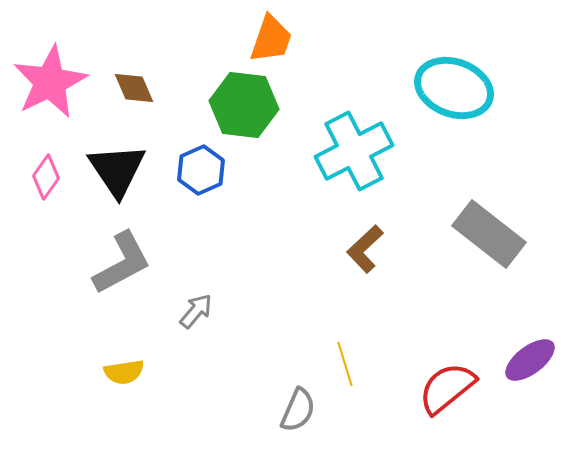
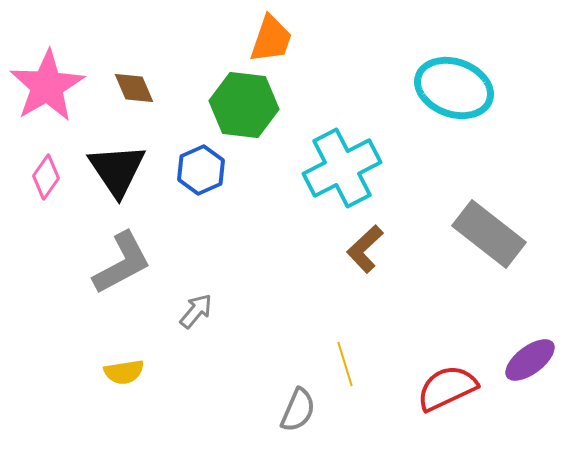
pink star: moved 3 px left, 4 px down; rotated 4 degrees counterclockwise
cyan cross: moved 12 px left, 17 px down
red semicircle: rotated 14 degrees clockwise
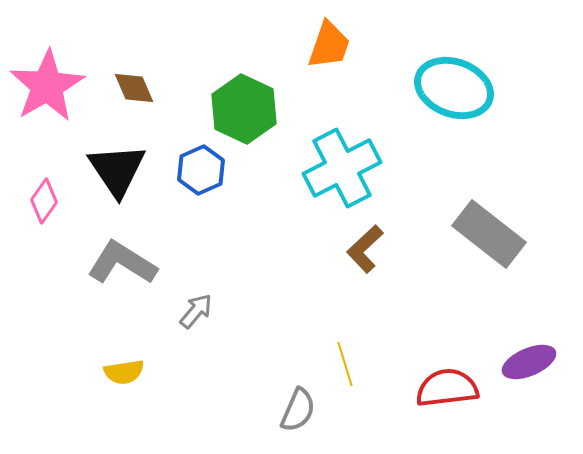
orange trapezoid: moved 58 px right, 6 px down
green hexagon: moved 4 px down; rotated 18 degrees clockwise
pink diamond: moved 2 px left, 24 px down
gray L-shape: rotated 120 degrees counterclockwise
purple ellipse: moved 1 px left, 2 px down; rotated 14 degrees clockwise
red semicircle: rotated 18 degrees clockwise
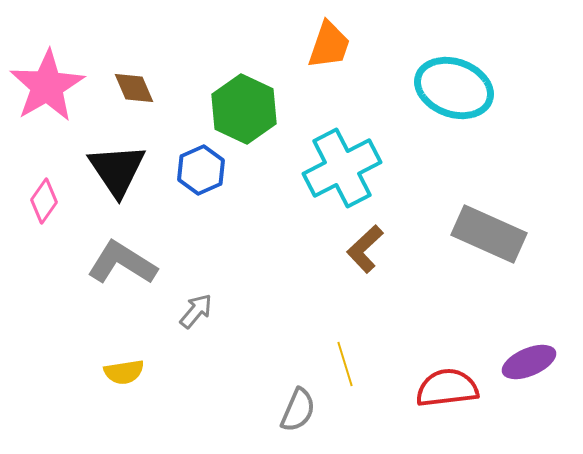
gray rectangle: rotated 14 degrees counterclockwise
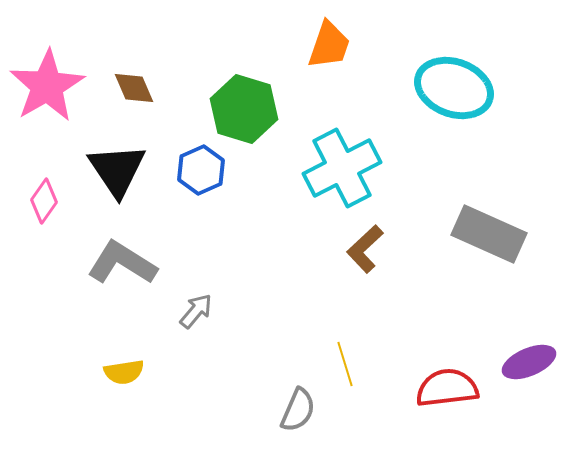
green hexagon: rotated 8 degrees counterclockwise
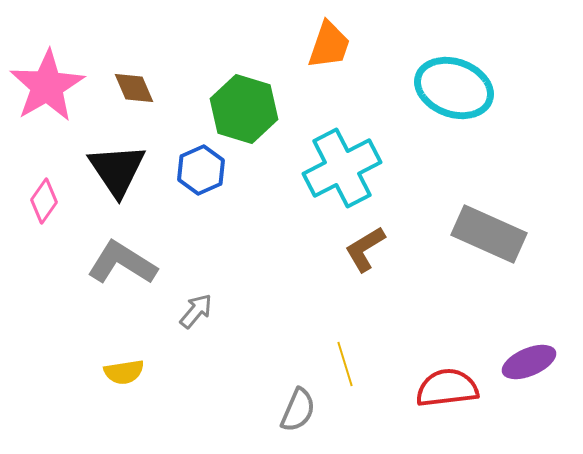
brown L-shape: rotated 12 degrees clockwise
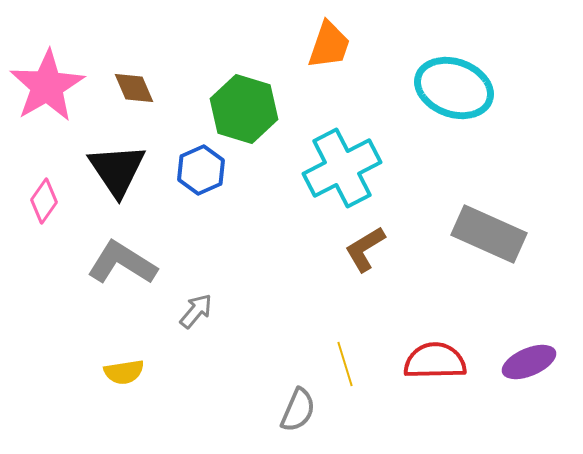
red semicircle: moved 12 px left, 27 px up; rotated 6 degrees clockwise
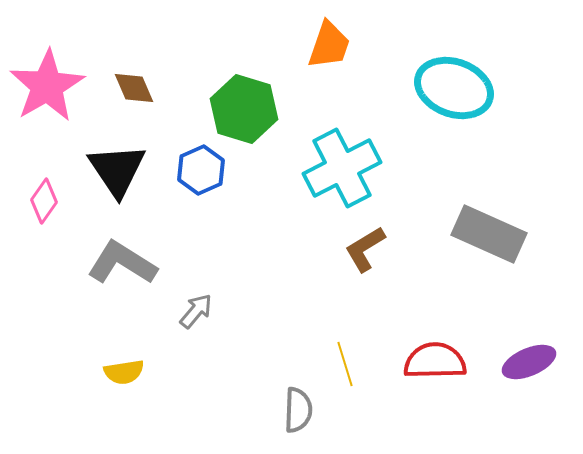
gray semicircle: rotated 21 degrees counterclockwise
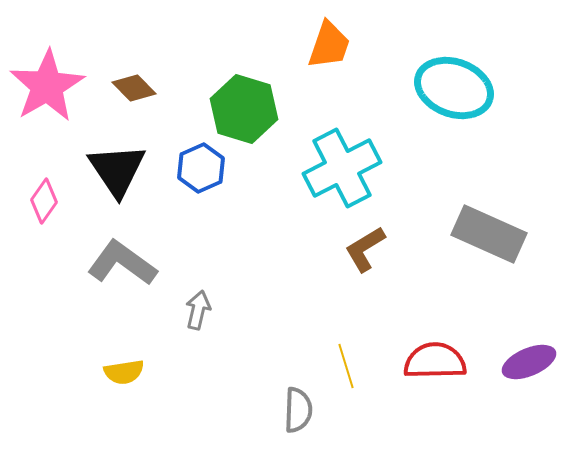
brown diamond: rotated 21 degrees counterclockwise
blue hexagon: moved 2 px up
gray L-shape: rotated 4 degrees clockwise
gray arrow: moved 2 px right, 1 px up; rotated 27 degrees counterclockwise
yellow line: moved 1 px right, 2 px down
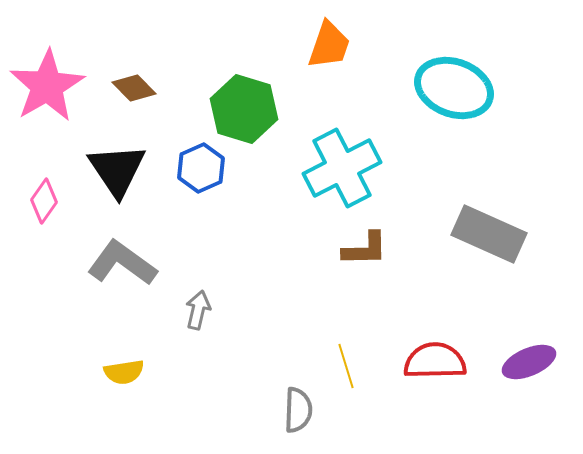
brown L-shape: rotated 150 degrees counterclockwise
